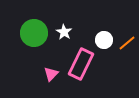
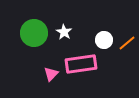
pink rectangle: rotated 56 degrees clockwise
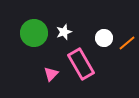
white star: rotated 21 degrees clockwise
white circle: moved 2 px up
pink rectangle: rotated 68 degrees clockwise
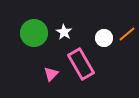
white star: rotated 21 degrees counterclockwise
orange line: moved 9 px up
